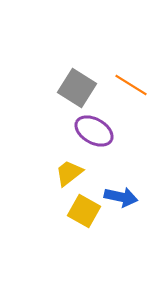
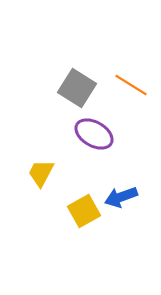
purple ellipse: moved 3 px down
yellow trapezoid: moved 28 px left; rotated 24 degrees counterclockwise
blue arrow: rotated 148 degrees clockwise
yellow square: rotated 32 degrees clockwise
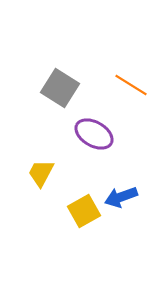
gray square: moved 17 px left
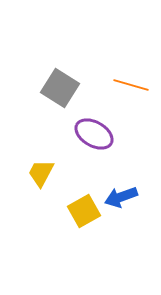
orange line: rotated 16 degrees counterclockwise
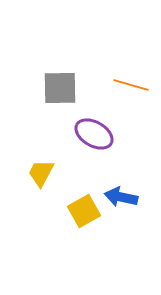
gray square: rotated 33 degrees counterclockwise
blue arrow: rotated 32 degrees clockwise
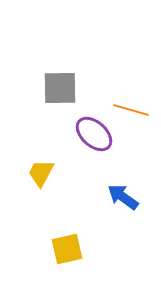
orange line: moved 25 px down
purple ellipse: rotated 12 degrees clockwise
blue arrow: moved 2 px right; rotated 24 degrees clockwise
yellow square: moved 17 px left, 38 px down; rotated 16 degrees clockwise
